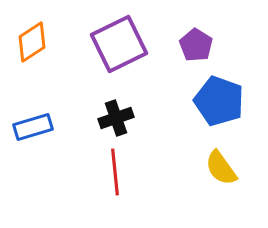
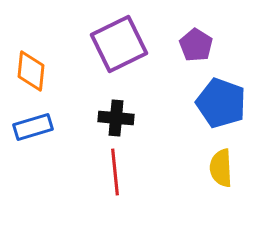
orange diamond: moved 1 px left, 29 px down; rotated 51 degrees counterclockwise
blue pentagon: moved 2 px right, 2 px down
black cross: rotated 24 degrees clockwise
yellow semicircle: rotated 33 degrees clockwise
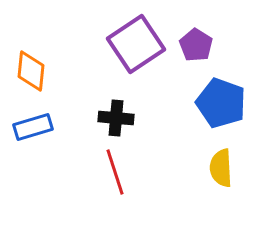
purple square: moved 17 px right; rotated 8 degrees counterclockwise
red line: rotated 12 degrees counterclockwise
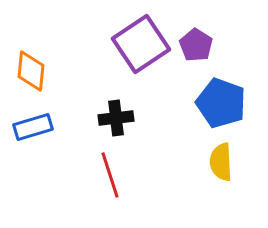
purple square: moved 5 px right
black cross: rotated 12 degrees counterclockwise
yellow semicircle: moved 6 px up
red line: moved 5 px left, 3 px down
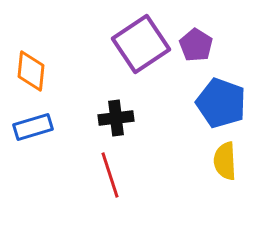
yellow semicircle: moved 4 px right, 1 px up
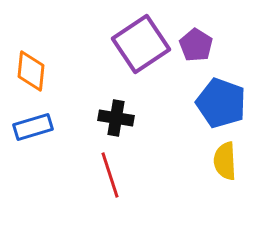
black cross: rotated 16 degrees clockwise
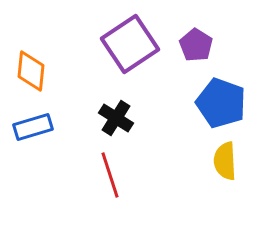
purple square: moved 11 px left
black cross: rotated 24 degrees clockwise
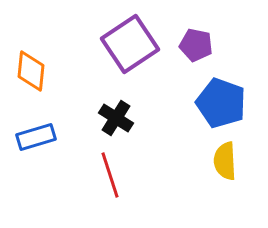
purple pentagon: rotated 20 degrees counterclockwise
blue rectangle: moved 3 px right, 10 px down
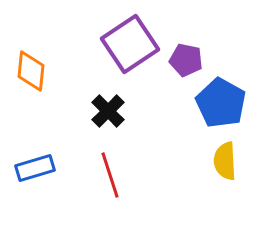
purple pentagon: moved 10 px left, 15 px down
blue pentagon: rotated 9 degrees clockwise
black cross: moved 8 px left, 7 px up; rotated 12 degrees clockwise
blue rectangle: moved 1 px left, 31 px down
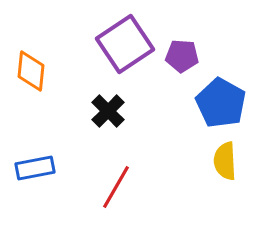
purple square: moved 5 px left
purple pentagon: moved 4 px left, 4 px up; rotated 8 degrees counterclockwise
blue rectangle: rotated 6 degrees clockwise
red line: moved 6 px right, 12 px down; rotated 48 degrees clockwise
